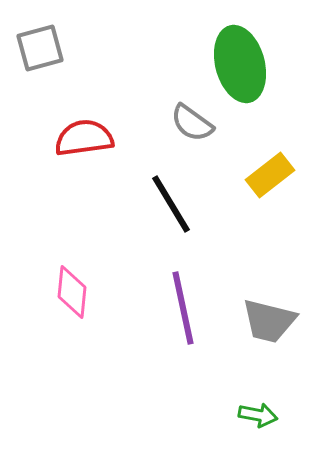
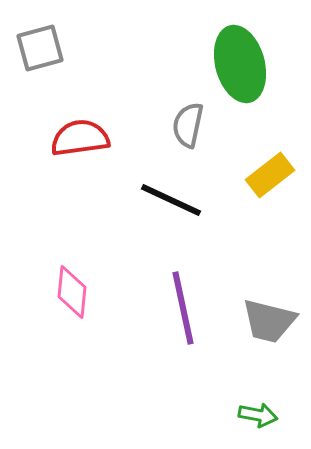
gray semicircle: moved 4 px left, 2 px down; rotated 66 degrees clockwise
red semicircle: moved 4 px left
black line: moved 4 px up; rotated 34 degrees counterclockwise
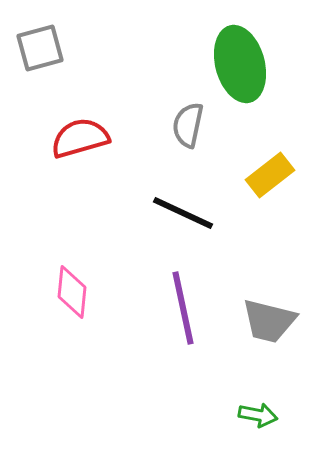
red semicircle: rotated 8 degrees counterclockwise
black line: moved 12 px right, 13 px down
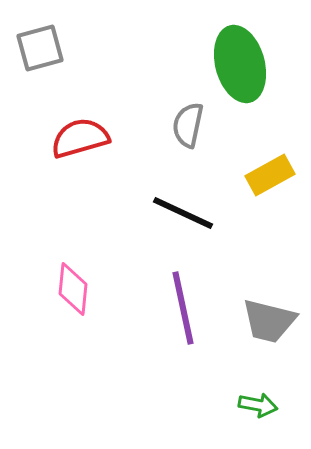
yellow rectangle: rotated 9 degrees clockwise
pink diamond: moved 1 px right, 3 px up
green arrow: moved 10 px up
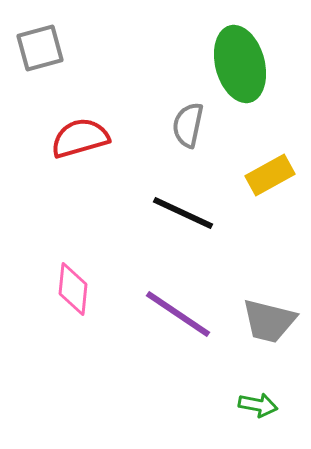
purple line: moved 5 px left, 6 px down; rotated 44 degrees counterclockwise
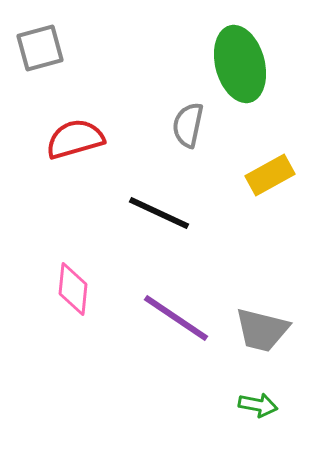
red semicircle: moved 5 px left, 1 px down
black line: moved 24 px left
purple line: moved 2 px left, 4 px down
gray trapezoid: moved 7 px left, 9 px down
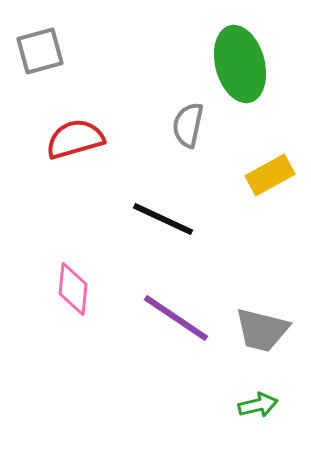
gray square: moved 3 px down
black line: moved 4 px right, 6 px down
green arrow: rotated 24 degrees counterclockwise
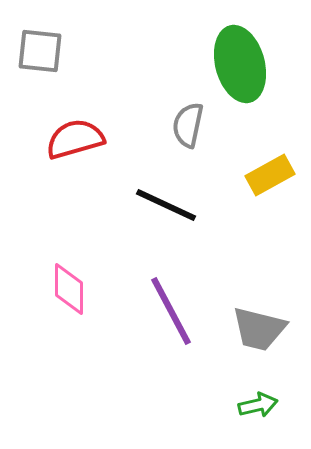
gray square: rotated 21 degrees clockwise
black line: moved 3 px right, 14 px up
pink diamond: moved 4 px left; rotated 6 degrees counterclockwise
purple line: moved 5 px left, 7 px up; rotated 28 degrees clockwise
gray trapezoid: moved 3 px left, 1 px up
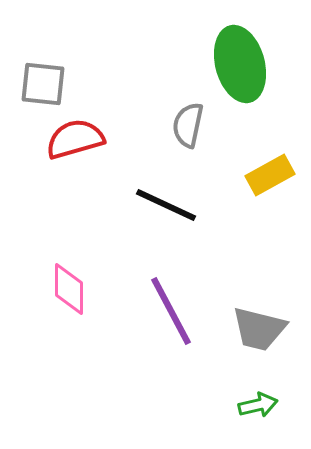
gray square: moved 3 px right, 33 px down
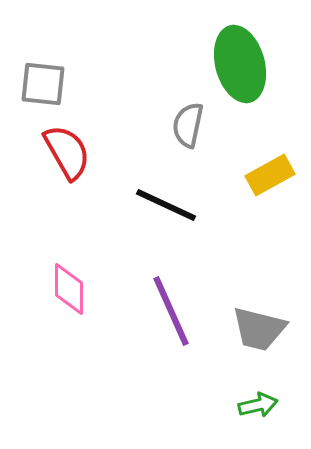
red semicircle: moved 8 px left, 13 px down; rotated 76 degrees clockwise
purple line: rotated 4 degrees clockwise
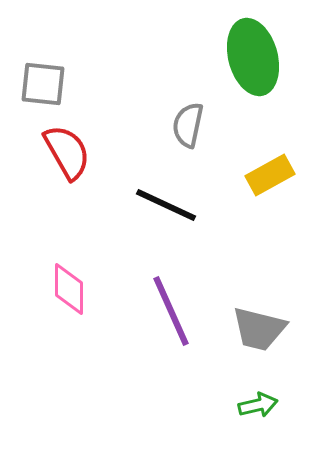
green ellipse: moved 13 px right, 7 px up
